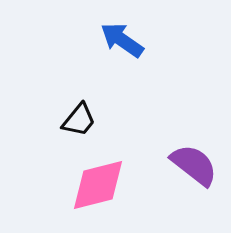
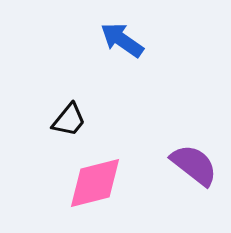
black trapezoid: moved 10 px left
pink diamond: moved 3 px left, 2 px up
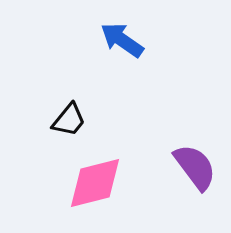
purple semicircle: moved 1 px right, 2 px down; rotated 15 degrees clockwise
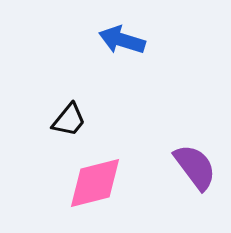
blue arrow: rotated 18 degrees counterclockwise
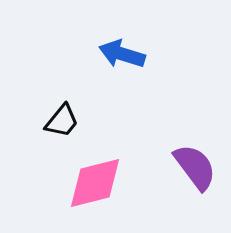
blue arrow: moved 14 px down
black trapezoid: moved 7 px left, 1 px down
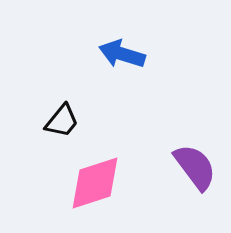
pink diamond: rotated 4 degrees counterclockwise
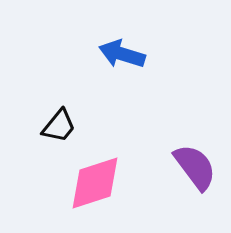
black trapezoid: moved 3 px left, 5 px down
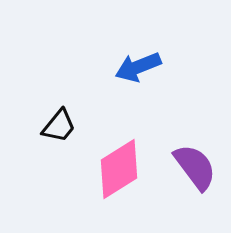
blue arrow: moved 16 px right, 13 px down; rotated 39 degrees counterclockwise
pink diamond: moved 24 px right, 14 px up; rotated 14 degrees counterclockwise
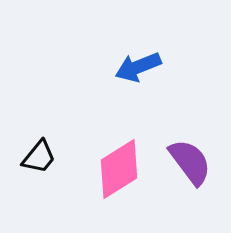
black trapezoid: moved 20 px left, 31 px down
purple semicircle: moved 5 px left, 5 px up
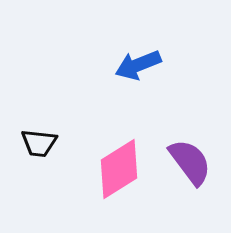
blue arrow: moved 2 px up
black trapezoid: moved 14 px up; rotated 57 degrees clockwise
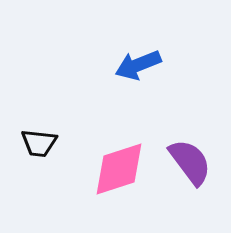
pink diamond: rotated 14 degrees clockwise
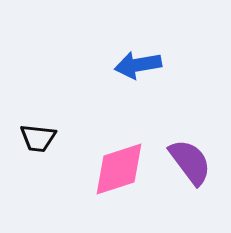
blue arrow: rotated 12 degrees clockwise
black trapezoid: moved 1 px left, 5 px up
